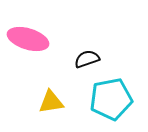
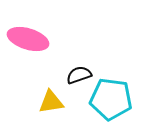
black semicircle: moved 8 px left, 16 px down
cyan pentagon: rotated 18 degrees clockwise
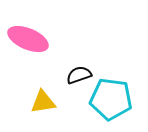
pink ellipse: rotated 6 degrees clockwise
yellow triangle: moved 8 px left
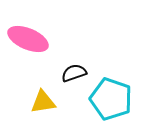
black semicircle: moved 5 px left, 2 px up
cyan pentagon: rotated 12 degrees clockwise
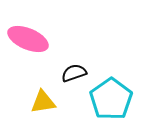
cyan pentagon: rotated 18 degrees clockwise
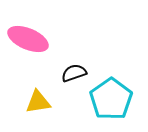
yellow triangle: moved 5 px left
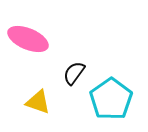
black semicircle: rotated 35 degrees counterclockwise
yellow triangle: rotated 28 degrees clockwise
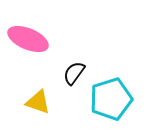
cyan pentagon: rotated 18 degrees clockwise
